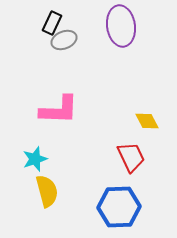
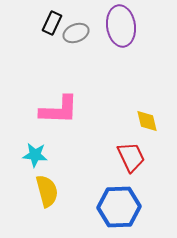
gray ellipse: moved 12 px right, 7 px up
yellow diamond: rotated 15 degrees clockwise
cyan star: moved 4 px up; rotated 25 degrees clockwise
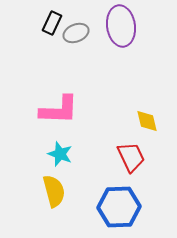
cyan star: moved 25 px right, 1 px up; rotated 15 degrees clockwise
yellow semicircle: moved 7 px right
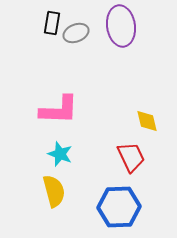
black rectangle: rotated 15 degrees counterclockwise
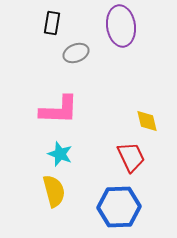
gray ellipse: moved 20 px down
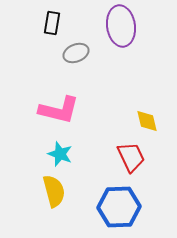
pink L-shape: rotated 12 degrees clockwise
